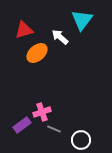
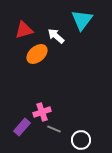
white arrow: moved 4 px left, 1 px up
orange ellipse: moved 1 px down
purple rectangle: moved 2 px down; rotated 12 degrees counterclockwise
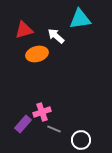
cyan triangle: moved 2 px left, 1 px up; rotated 45 degrees clockwise
orange ellipse: rotated 25 degrees clockwise
purple rectangle: moved 1 px right, 3 px up
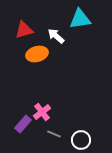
pink cross: rotated 18 degrees counterclockwise
gray line: moved 5 px down
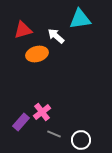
red triangle: moved 1 px left
purple rectangle: moved 2 px left, 2 px up
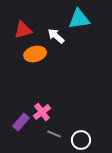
cyan triangle: moved 1 px left
orange ellipse: moved 2 px left
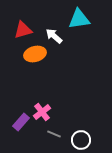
white arrow: moved 2 px left
